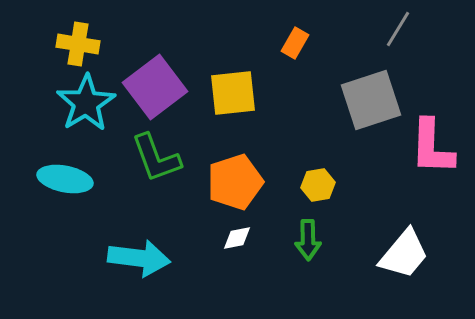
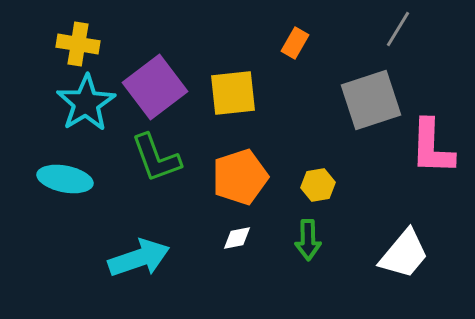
orange pentagon: moved 5 px right, 5 px up
cyan arrow: rotated 26 degrees counterclockwise
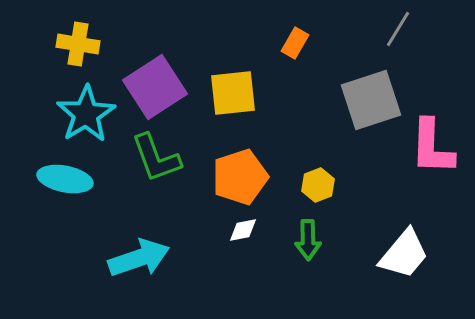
purple square: rotated 4 degrees clockwise
cyan star: moved 11 px down
yellow hexagon: rotated 12 degrees counterclockwise
white diamond: moved 6 px right, 8 px up
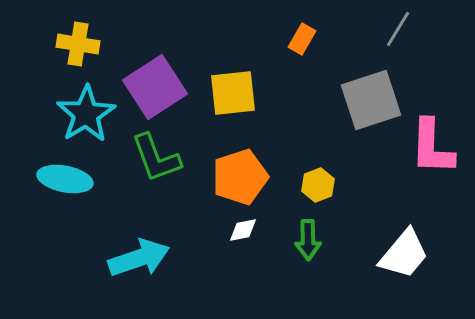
orange rectangle: moved 7 px right, 4 px up
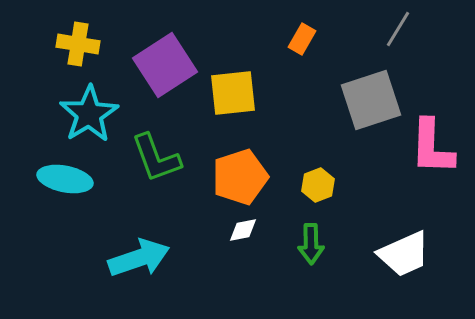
purple square: moved 10 px right, 22 px up
cyan star: moved 3 px right
green arrow: moved 3 px right, 4 px down
white trapezoid: rotated 26 degrees clockwise
